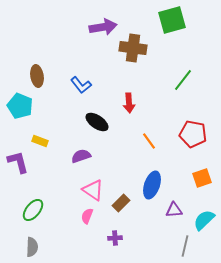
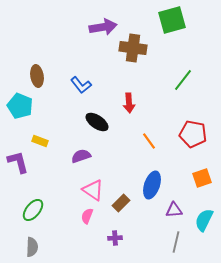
cyan semicircle: rotated 20 degrees counterclockwise
gray line: moved 9 px left, 4 px up
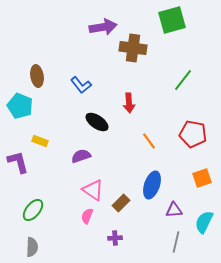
cyan semicircle: moved 2 px down
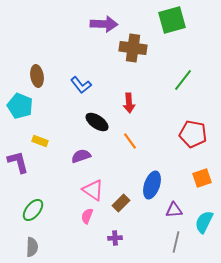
purple arrow: moved 1 px right, 3 px up; rotated 12 degrees clockwise
orange line: moved 19 px left
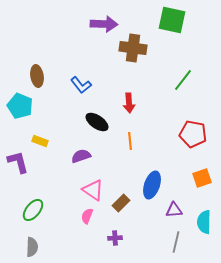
green square: rotated 28 degrees clockwise
orange line: rotated 30 degrees clockwise
cyan semicircle: rotated 25 degrees counterclockwise
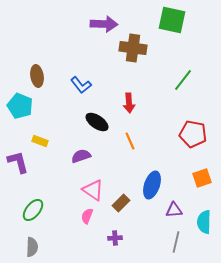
orange line: rotated 18 degrees counterclockwise
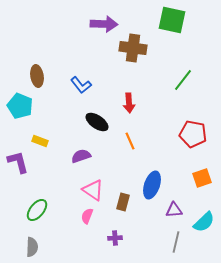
brown rectangle: moved 2 px right, 1 px up; rotated 30 degrees counterclockwise
green ellipse: moved 4 px right
cyan semicircle: rotated 135 degrees counterclockwise
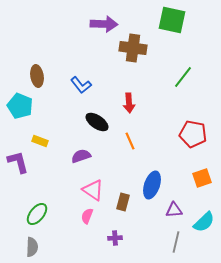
green line: moved 3 px up
green ellipse: moved 4 px down
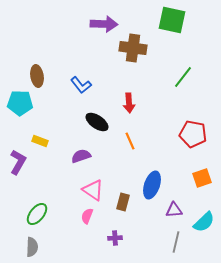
cyan pentagon: moved 3 px up; rotated 20 degrees counterclockwise
purple L-shape: rotated 45 degrees clockwise
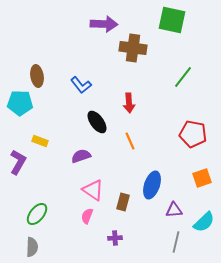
black ellipse: rotated 20 degrees clockwise
